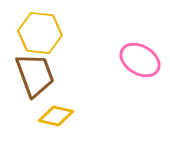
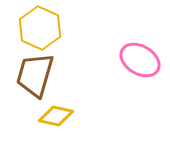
yellow hexagon: moved 5 px up; rotated 18 degrees clockwise
brown trapezoid: rotated 144 degrees counterclockwise
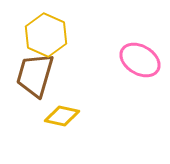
yellow hexagon: moved 6 px right, 7 px down
yellow diamond: moved 6 px right
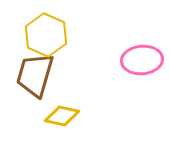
pink ellipse: moved 2 px right; rotated 36 degrees counterclockwise
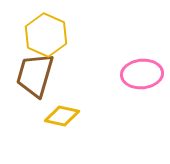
pink ellipse: moved 14 px down
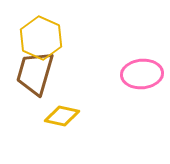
yellow hexagon: moved 5 px left, 3 px down
brown trapezoid: moved 2 px up
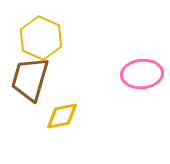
brown trapezoid: moved 5 px left, 6 px down
yellow diamond: rotated 24 degrees counterclockwise
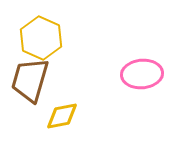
brown trapezoid: moved 1 px down
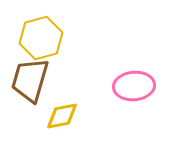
yellow hexagon: rotated 21 degrees clockwise
pink ellipse: moved 8 px left, 12 px down
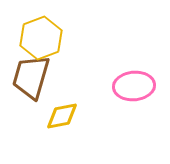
yellow hexagon: rotated 6 degrees counterclockwise
brown trapezoid: moved 1 px right, 3 px up
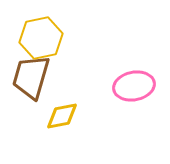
yellow hexagon: rotated 9 degrees clockwise
pink ellipse: rotated 6 degrees counterclockwise
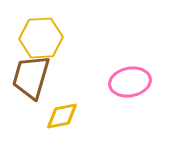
yellow hexagon: rotated 9 degrees clockwise
pink ellipse: moved 4 px left, 4 px up
